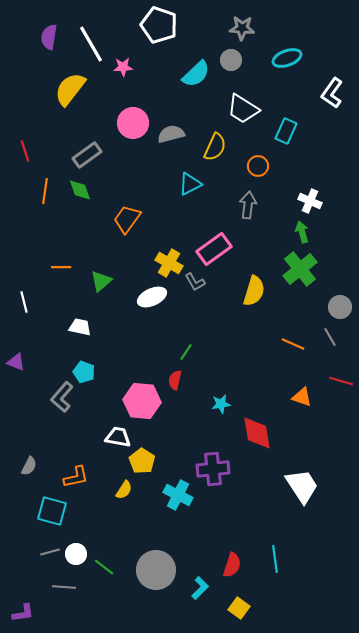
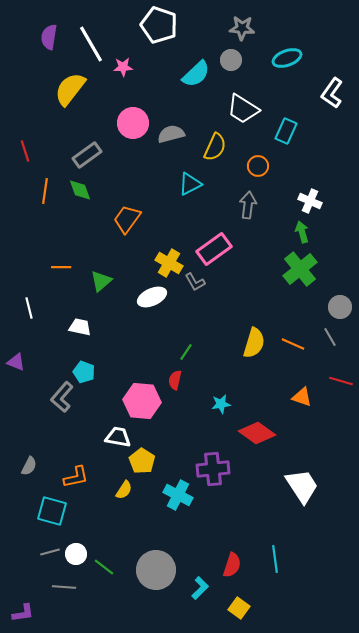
yellow semicircle at (254, 291): moved 52 px down
white line at (24, 302): moved 5 px right, 6 px down
red diamond at (257, 433): rotated 45 degrees counterclockwise
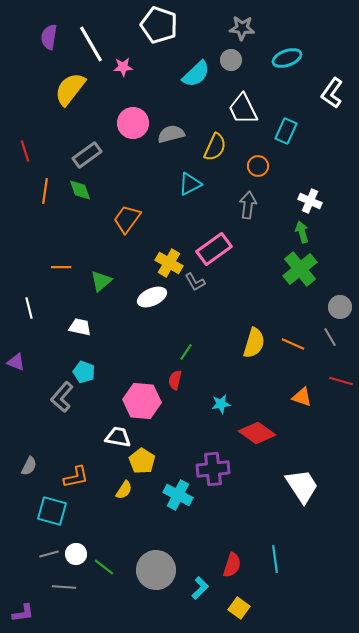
white trapezoid at (243, 109): rotated 32 degrees clockwise
gray line at (50, 552): moved 1 px left, 2 px down
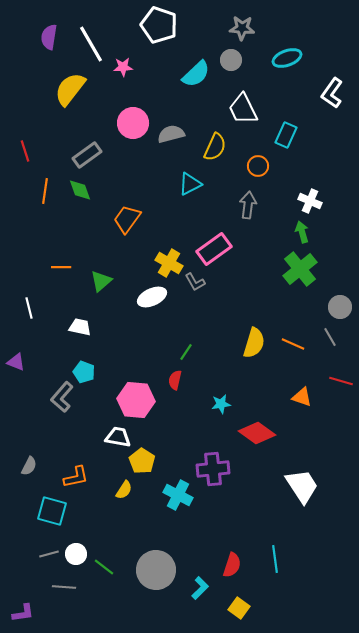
cyan rectangle at (286, 131): moved 4 px down
pink hexagon at (142, 401): moved 6 px left, 1 px up
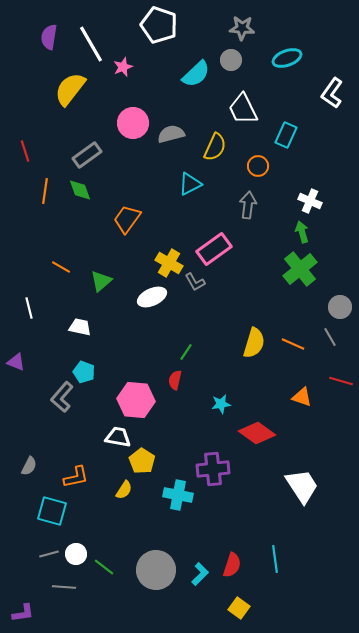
pink star at (123, 67): rotated 18 degrees counterclockwise
orange line at (61, 267): rotated 30 degrees clockwise
cyan cross at (178, 495): rotated 16 degrees counterclockwise
cyan L-shape at (200, 588): moved 14 px up
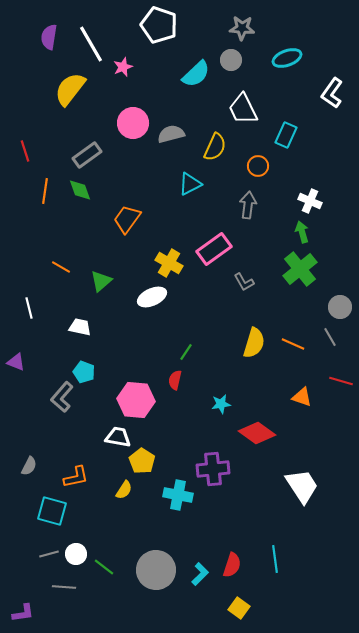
gray L-shape at (195, 282): moved 49 px right
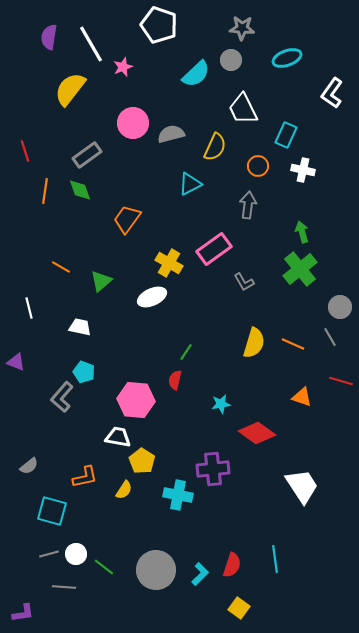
white cross at (310, 201): moved 7 px left, 31 px up; rotated 10 degrees counterclockwise
gray semicircle at (29, 466): rotated 24 degrees clockwise
orange L-shape at (76, 477): moved 9 px right
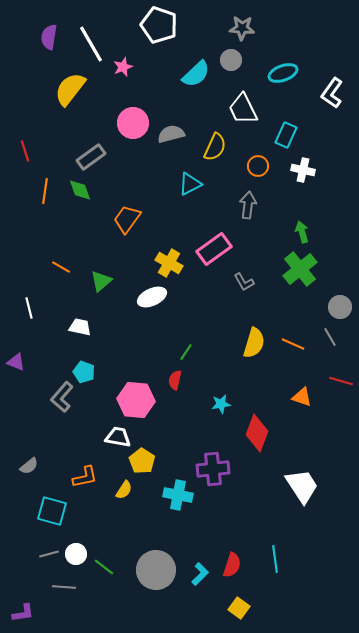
cyan ellipse at (287, 58): moved 4 px left, 15 px down
gray rectangle at (87, 155): moved 4 px right, 2 px down
red diamond at (257, 433): rotated 75 degrees clockwise
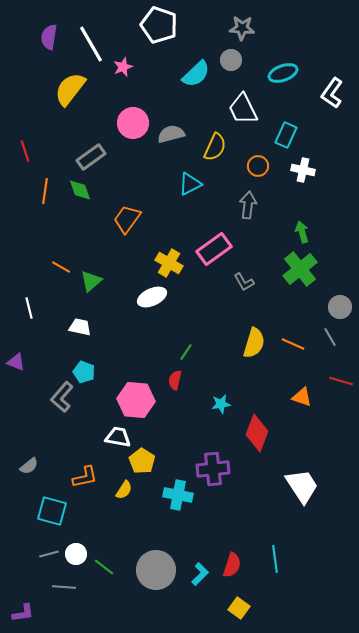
green triangle at (101, 281): moved 10 px left
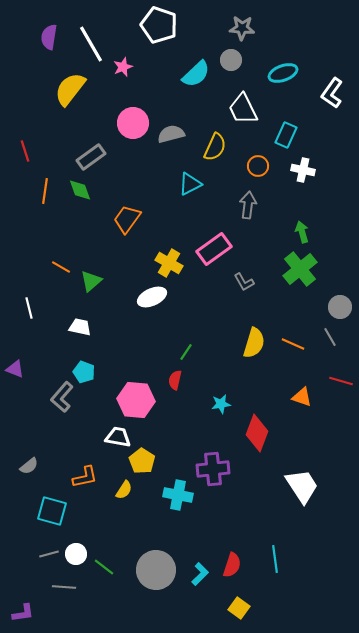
purple triangle at (16, 362): moved 1 px left, 7 px down
